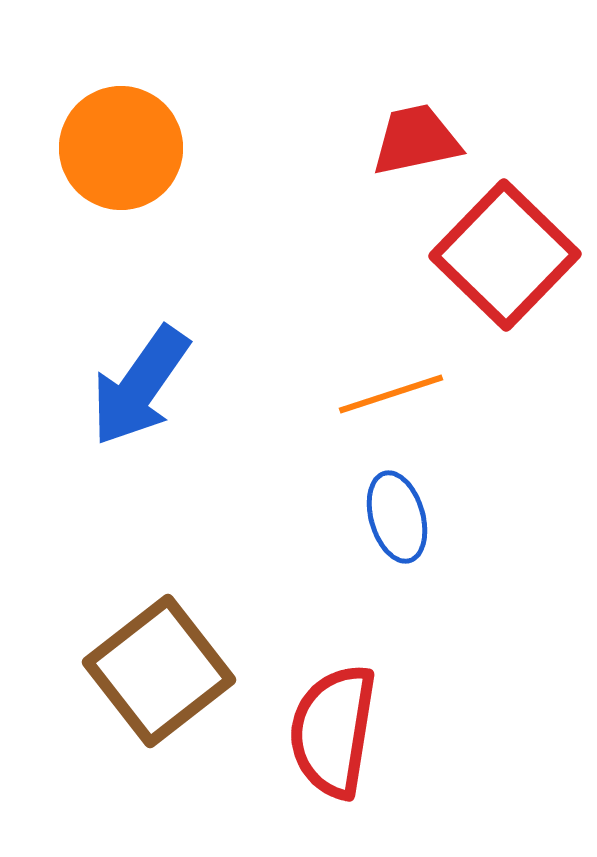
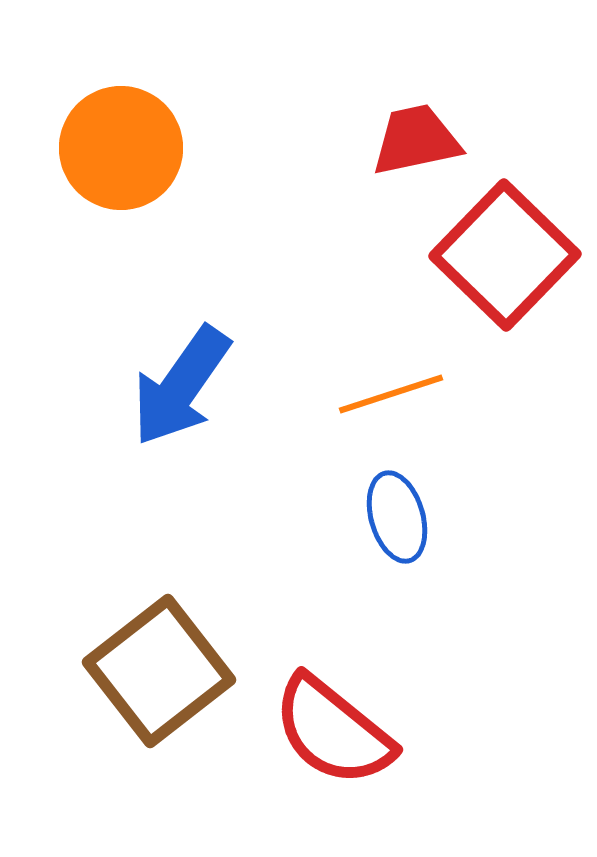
blue arrow: moved 41 px right
red semicircle: rotated 60 degrees counterclockwise
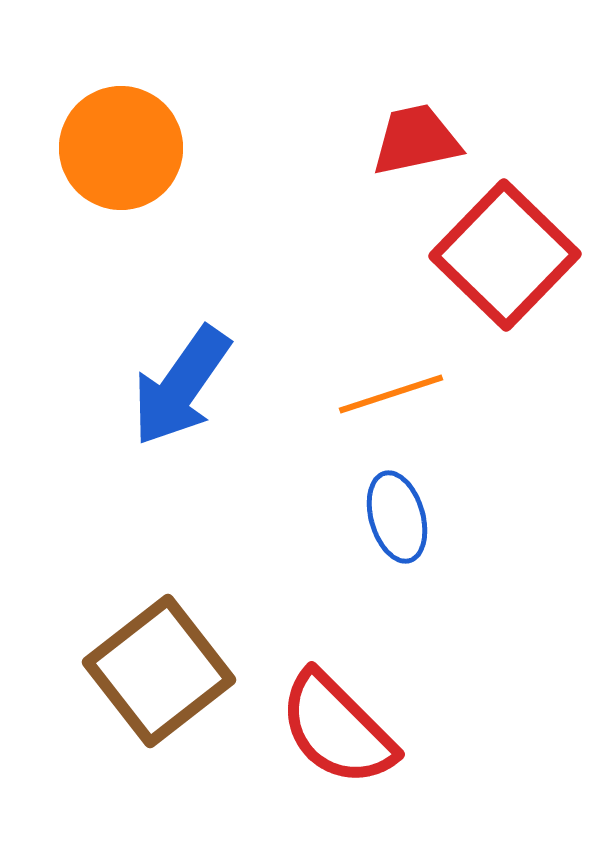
red semicircle: moved 4 px right, 2 px up; rotated 6 degrees clockwise
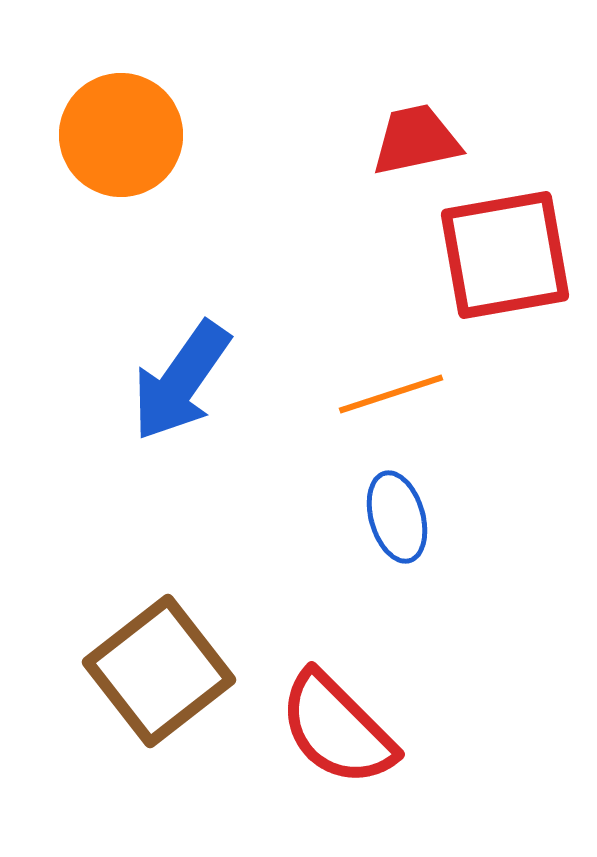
orange circle: moved 13 px up
red square: rotated 36 degrees clockwise
blue arrow: moved 5 px up
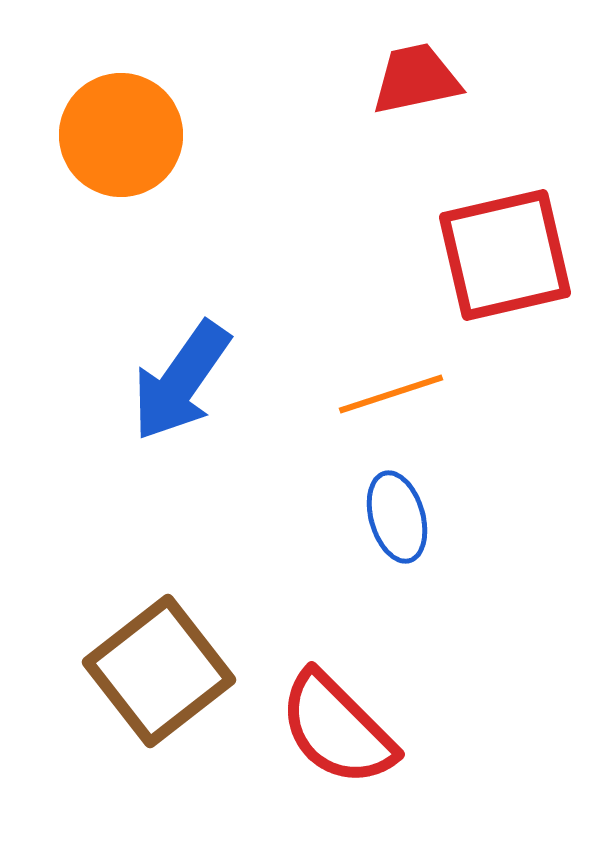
red trapezoid: moved 61 px up
red square: rotated 3 degrees counterclockwise
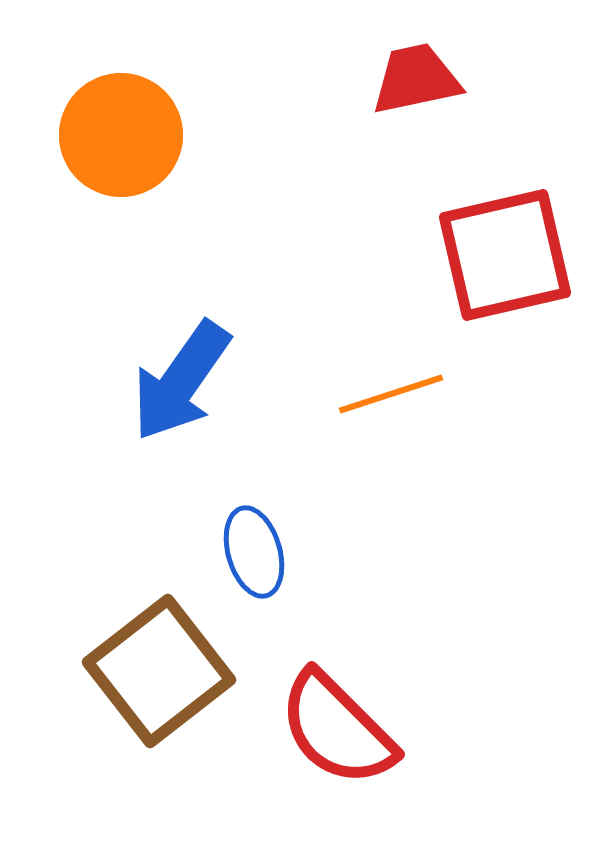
blue ellipse: moved 143 px left, 35 px down
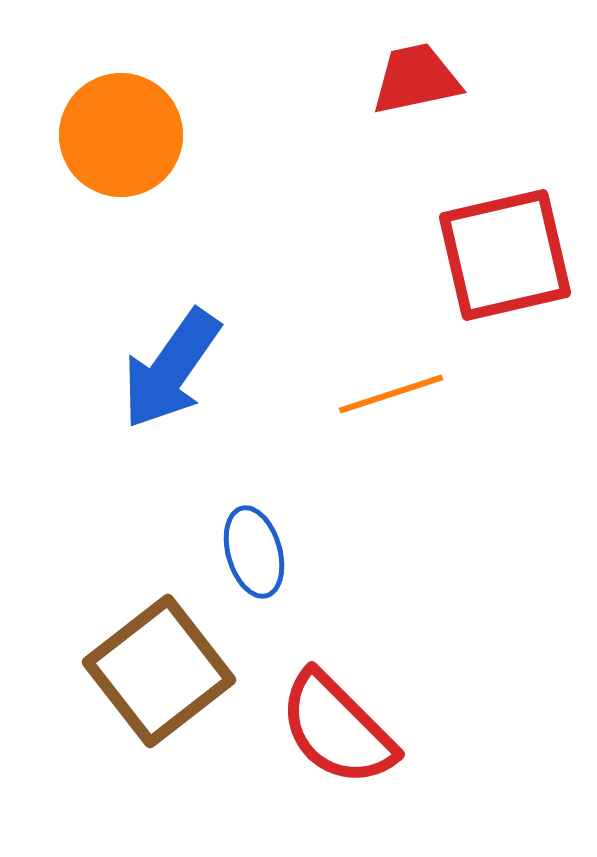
blue arrow: moved 10 px left, 12 px up
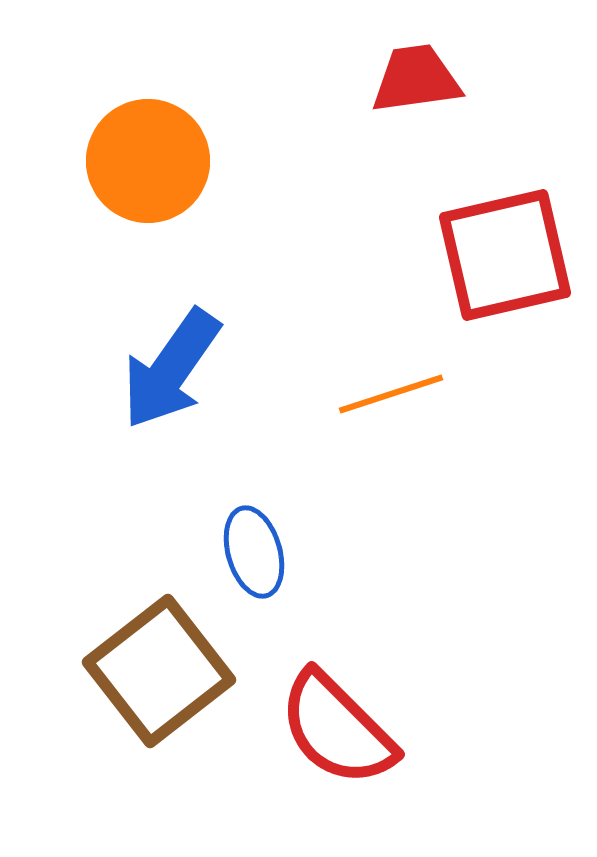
red trapezoid: rotated 4 degrees clockwise
orange circle: moved 27 px right, 26 px down
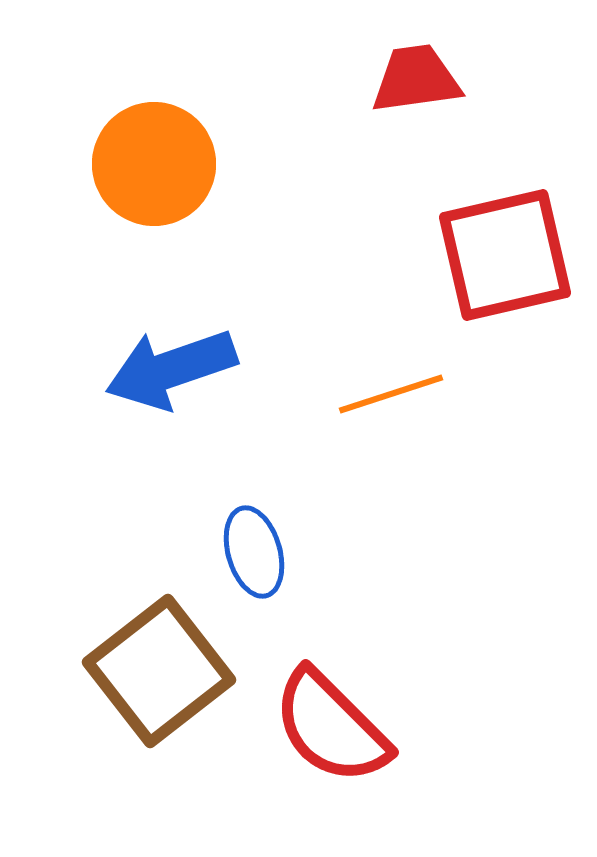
orange circle: moved 6 px right, 3 px down
blue arrow: rotated 36 degrees clockwise
red semicircle: moved 6 px left, 2 px up
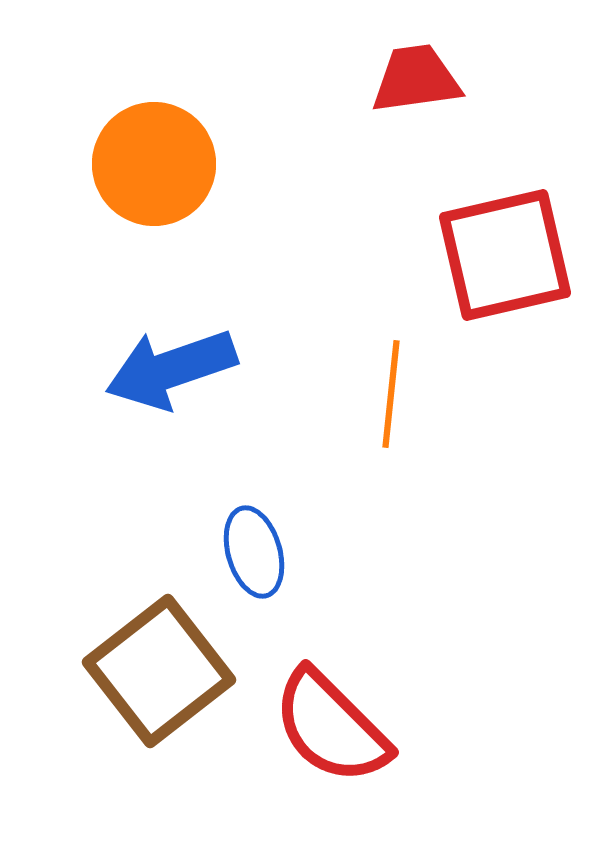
orange line: rotated 66 degrees counterclockwise
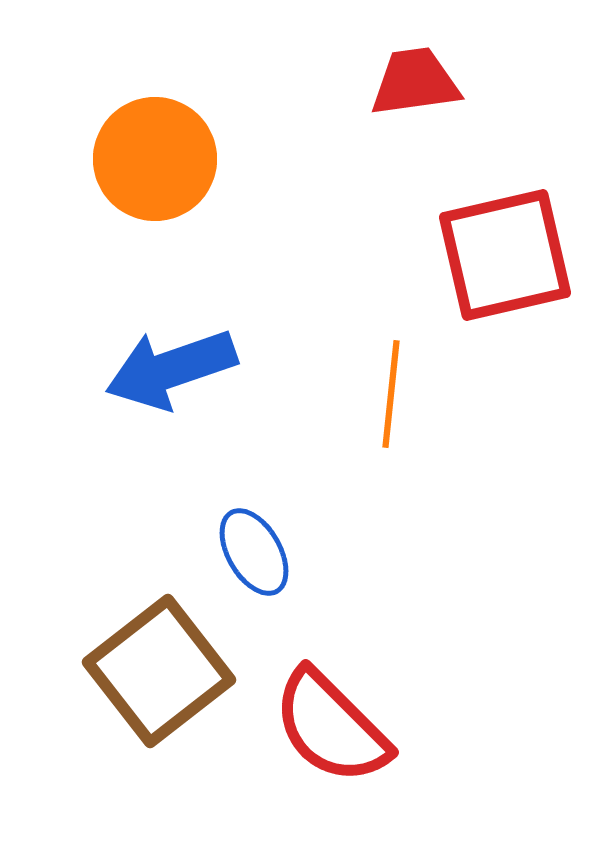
red trapezoid: moved 1 px left, 3 px down
orange circle: moved 1 px right, 5 px up
blue ellipse: rotated 14 degrees counterclockwise
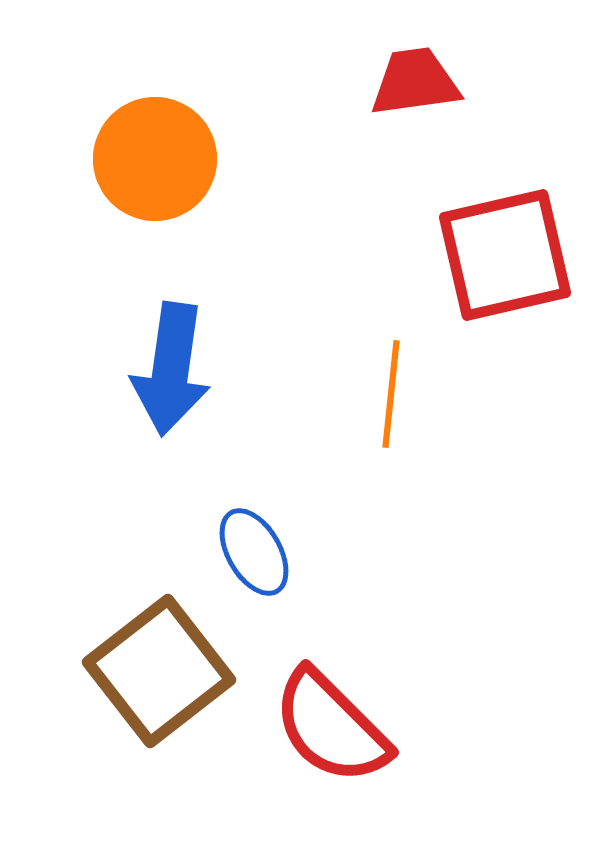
blue arrow: rotated 63 degrees counterclockwise
